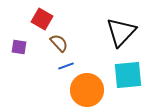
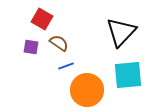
brown semicircle: rotated 12 degrees counterclockwise
purple square: moved 12 px right
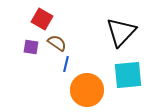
brown semicircle: moved 2 px left
blue line: moved 2 px up; rotated 56 degrees counterclockwise
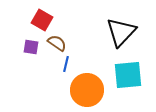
red square: moved 1 px down
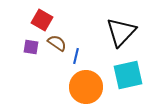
blue line: moved 10 px right, 8 px up
cyan square: rotated 8 degrees counterclockwise
orange circle: moved 1 px left, 3 px up
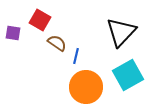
red square: moved 2 px left
purple square: moved 18 px left, 14 px up
cyan square: rotated 16 degrees counterclockwise
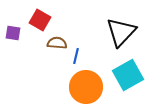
brown semicircle: rotated 30 degrees counterclockwise
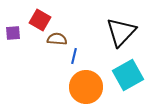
purple square: rotated 14 degrees counterclockwise
brown semicircle: moved 4 px up
blue line: moved 2 px left
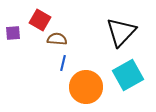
blue line: moved 11 px left, 7 px down
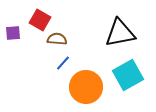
black triangle: moved 1 px left, 1 px down; rotated 36 degrees clockwise
blue line: rotated 28 degrees clockwise
